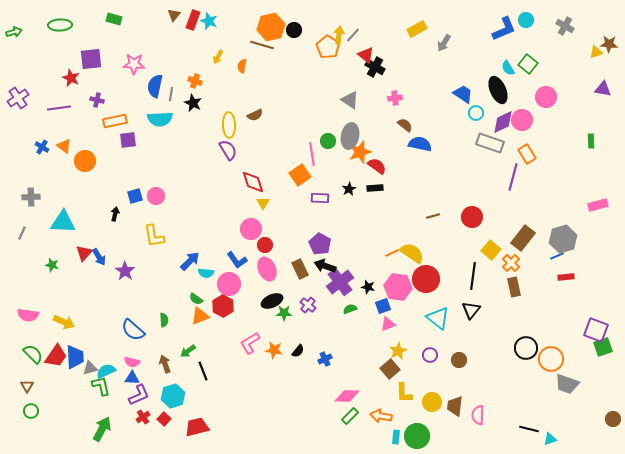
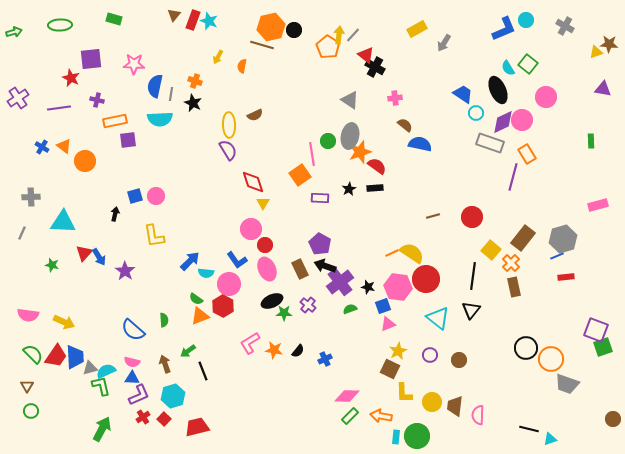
brown square at (390, 369): rotated 24 degrees counterclockwise
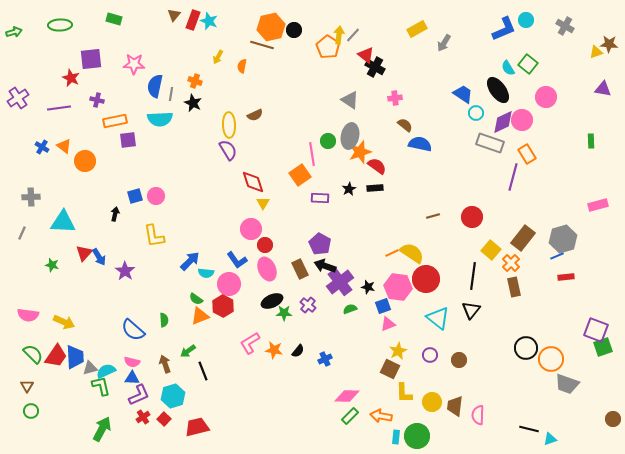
black ellipse at (498, 90): rotated 12 degrees counterclockwise
